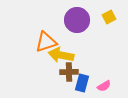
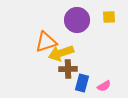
yellow square: rotated 24 degrees clockwise
yellow arrow: moved 2 px up; rotated 30 degrees counterclockwise
brown cross: moved 1 px left, 3 px up
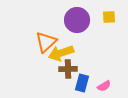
orange triangle: rotated 25 degrees counterclockwise
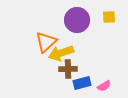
blue rectangle: rotated 60 degrees clockwise
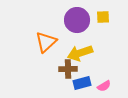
yellow square: moved 6 px left
yellow arrow: moved 19 px right
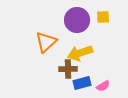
pink semicircle: moved 1 px left
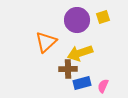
yellow square: rotated 16 degrees counterclockwise
pink semicircle: rotated 144 degrees clockwise
